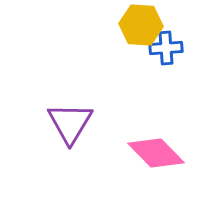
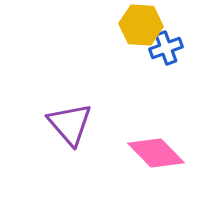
blue cross: rotated 16 degrees counterclockwise
purple triangle: moved 1 px down; rotated 12 degrees counterclockwise
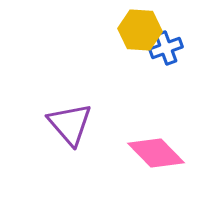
yellow hexagon: moved 1 px left, 5 px down
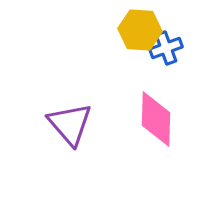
pink diamond: moved 34 px up; rotated 46 degrees clockwise
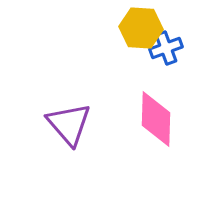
yellow hexagon: moved 1 px right, 2 px up
purple triangle: moved 1 px left
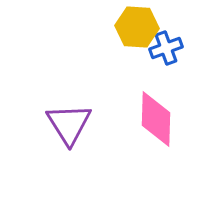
yellow hexagon: moved 4 px left, 1 px up
purple triangle: rotated 9 degrees clockwise
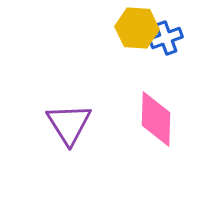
yellow hexagon: moved 1 px down
blue cross: moved 10 px up
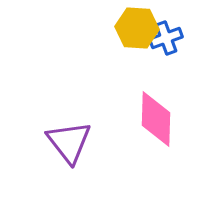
purple triangle: moved 18 px down; rotated 6 degrees counterclockwise
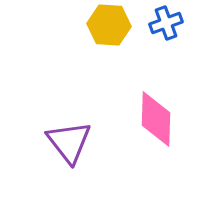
yellow hexagon: moved 28 px left, 3 px up
blue cross: moved 15 px up
